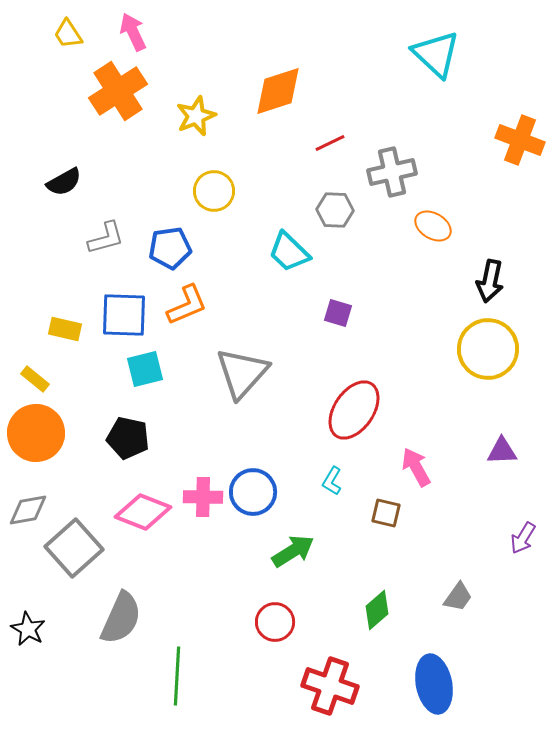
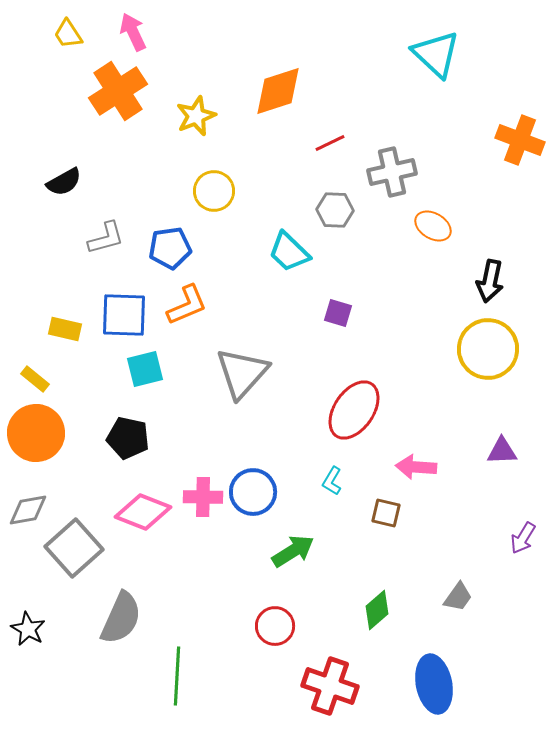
pink arrow at (416, 467): rotated 57 degrees counterclockwise
red circle at (275, 622): moved 4 px down
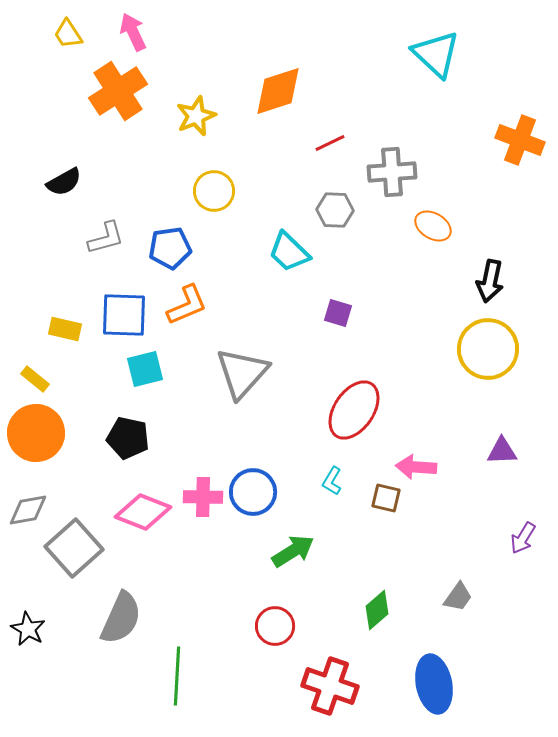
gray cross at (392, 172): rotated 9 degrees clockwise
brown square at (386, 513): moved 15 px up
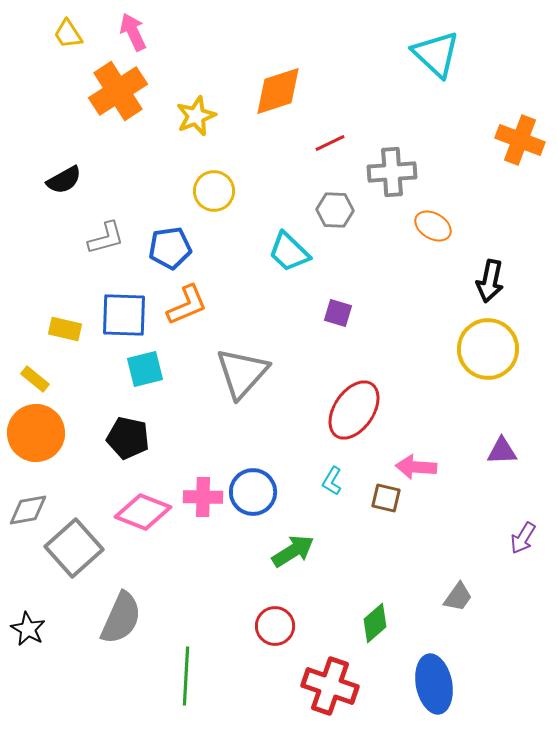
black semicircle at (64, 182): moved 2 px up
green diamond at (377, 610): moved 2 px left, 13 px down
green line at (177, 676): moved 9 px right
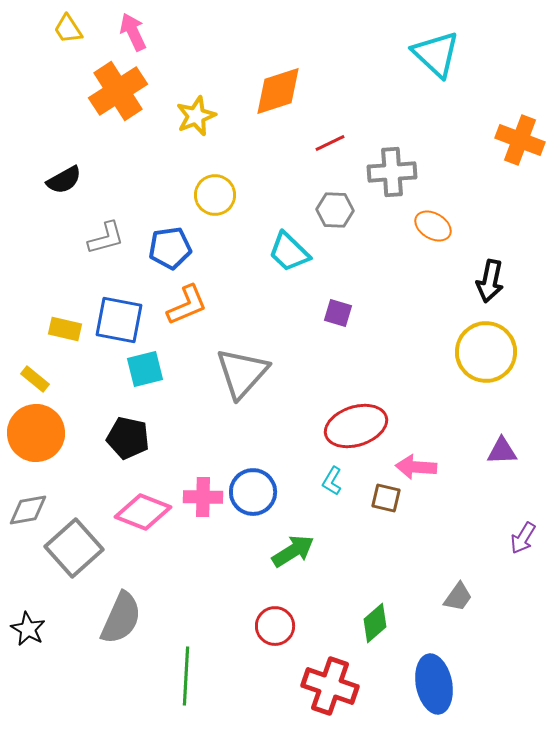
yellow trapezoid at (68, 34): moved 5 px up
yellow circle at (214, 191): moved 1 px right, 4 px down
blue square at (124, 315): moved 5 px left, 5 px down; rotated 9 degrees clockwise
yellow circle at (488, 349): moved 2 px left, 3 px down
red ellipse at (354, 410): moved 2 px right, 16 px down; rotated 38 degrees clockwise
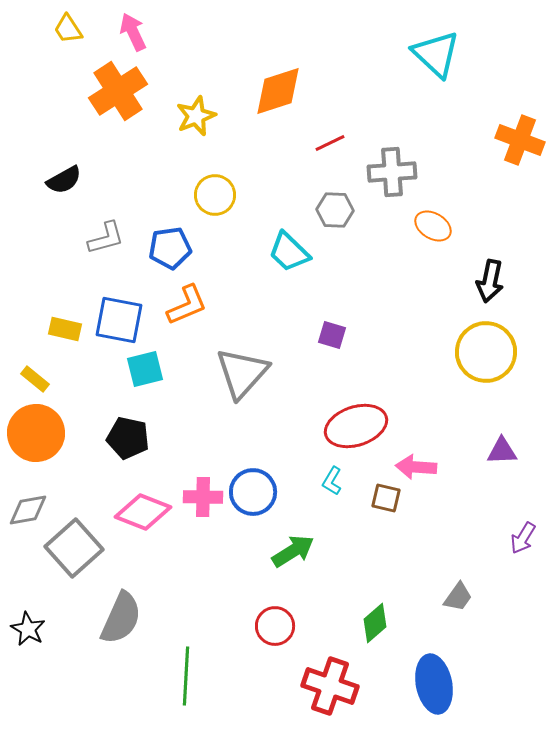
purple square at (338, 313): moved 6 px left, 22 px down
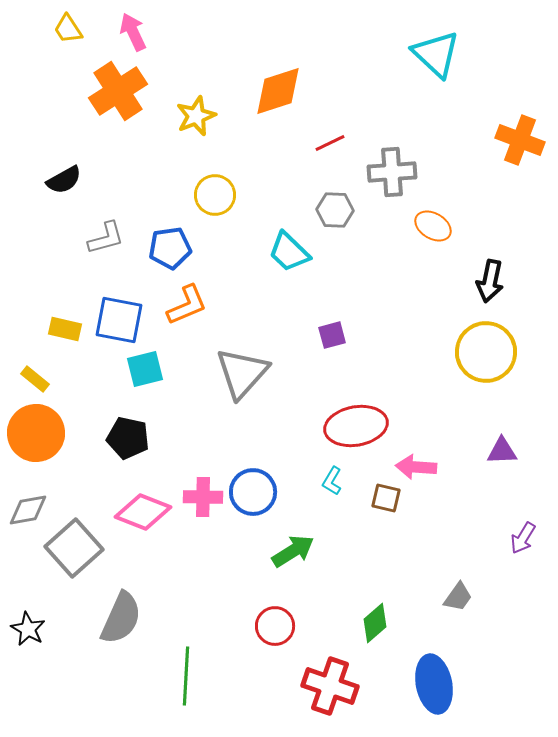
purple square at (332, 335): rotated 32 degrees counterclockwise
red ellipse at (356, 426): rotated 8 degrees clockwise
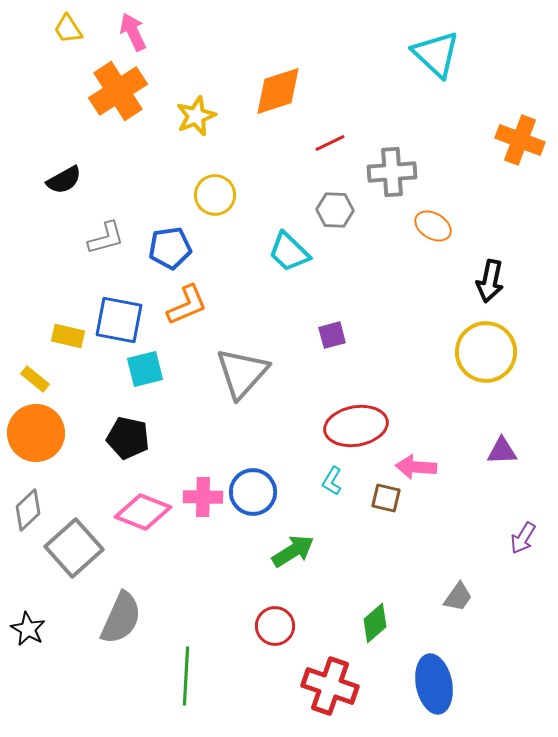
yellow rectangle at (65, 329): moved 3 px right, 7 px down
gray diamond at (28, 510): rotated 33 degrees counterclockwise
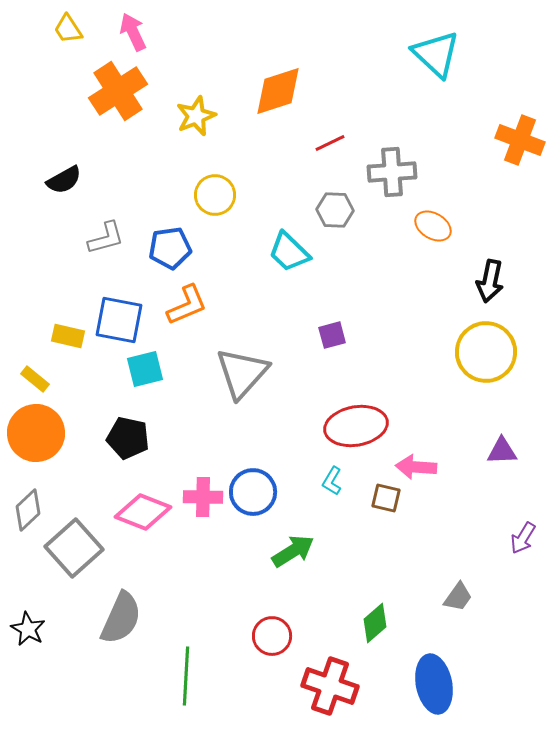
red circle at (275, 626): moved 3 px left, 10 px down
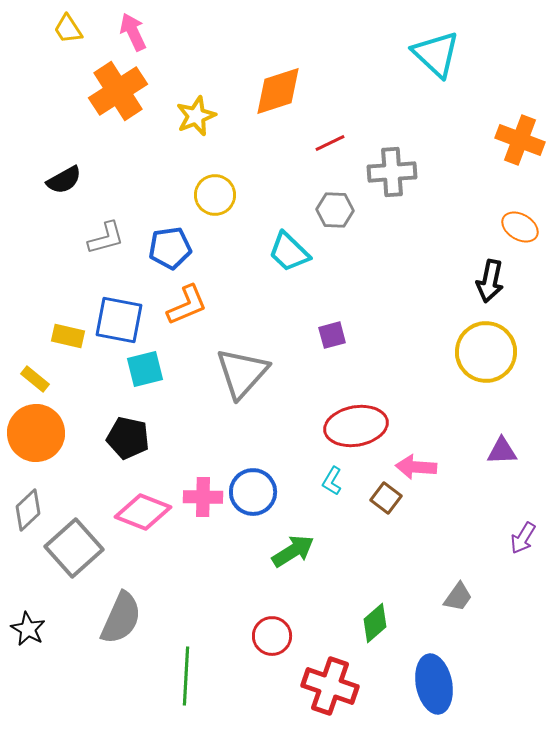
orange ellipse at (433, 226): moved 87 px right, 1 px down
brown square at (386, 498): rotated 24 degrees clockwise
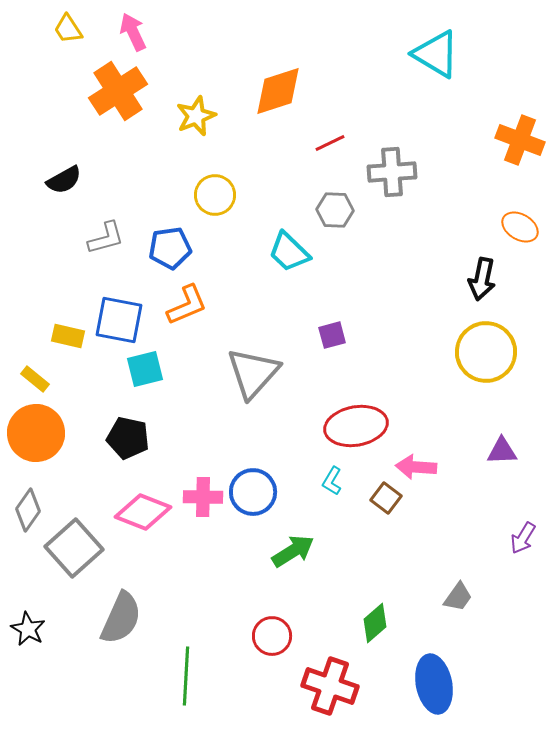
cyan triangle at (436, 54): rotated 12 degrees counterclockwise
black arrow at (490, 281): moved 8 px left, 2 px up
gray triangle at (242, 373): moved 11 px right
gray diamond at (28, 510): rotated 12 degrees counterclockwise
